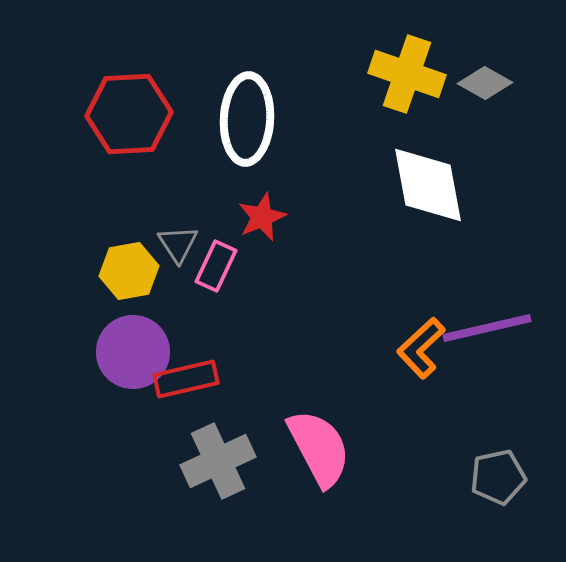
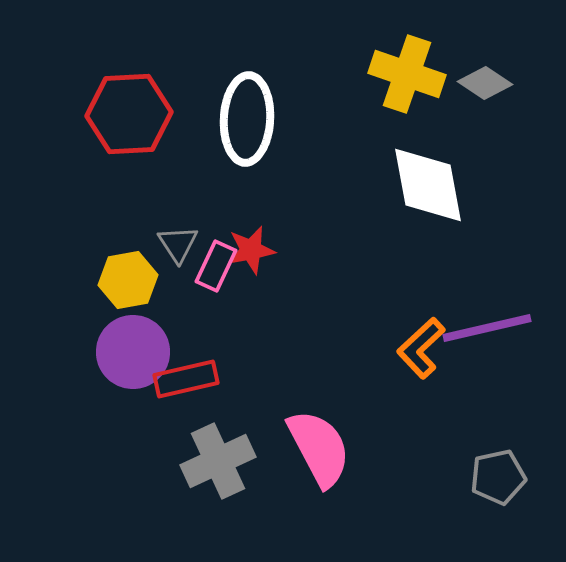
gray diamond: rotated 4 degrees clockwise
red star: moved 11 px left, 33 px down; rotated 12 degrees clockwise
yellow hexagon: moved 1 px left, 9 px down
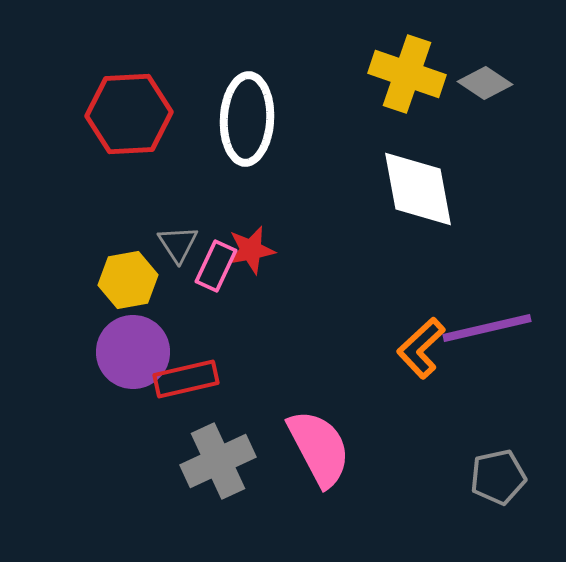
white diamond: moved 10 px left, 4 px down
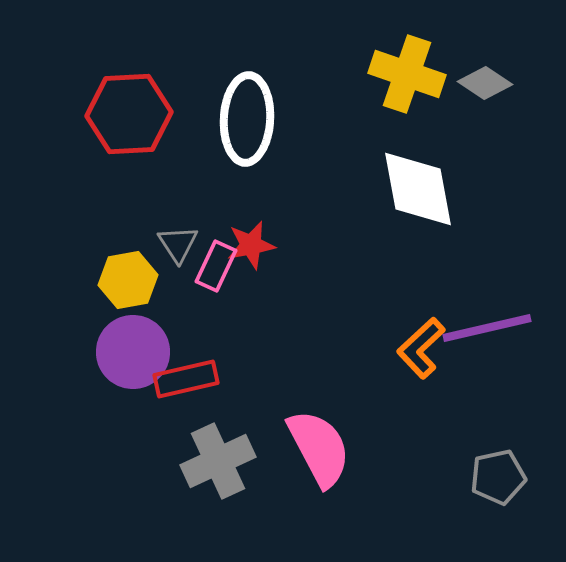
red star: moved 5 px up
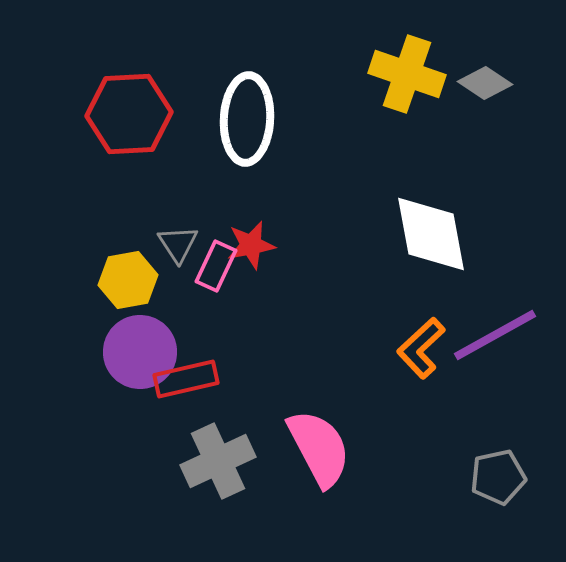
white diamond: moved 13 px right, 45 px down
purple line: moved 8 px right, 7 px down; rotated 16 degrees counterclockwise
purple circle: moved 7 px right
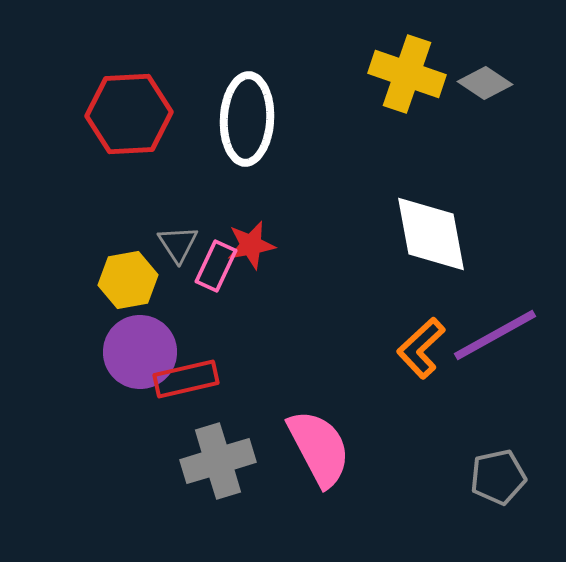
gray cross: rotated 8 degrees clockwise
